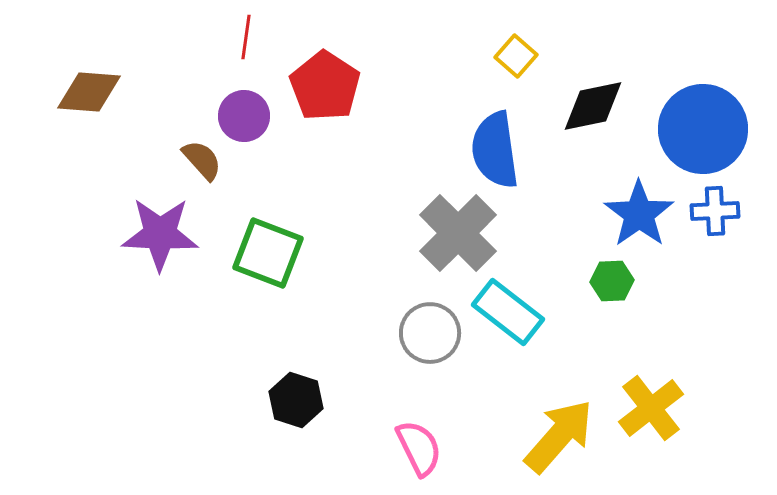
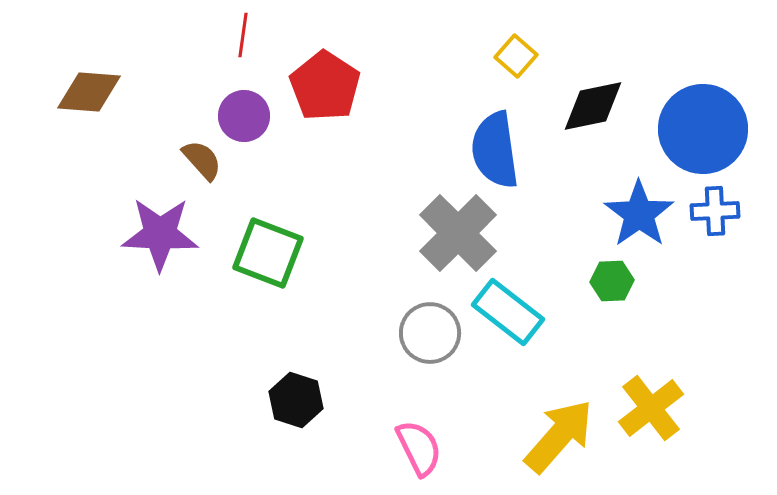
red line: moved 3 px left, 2 px up
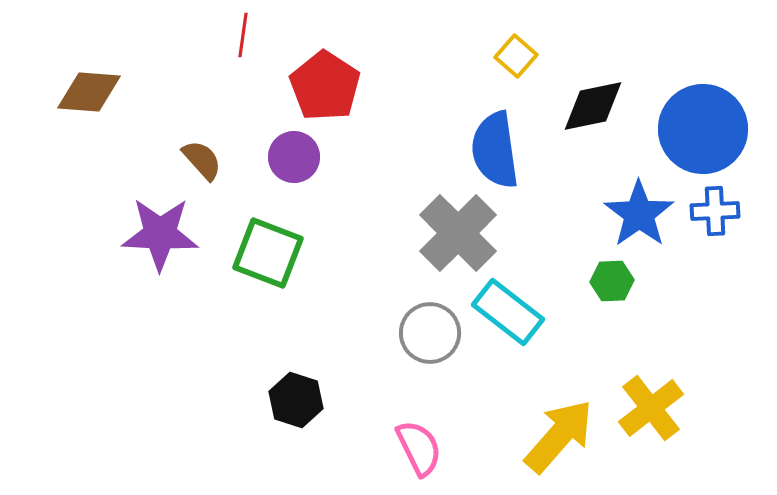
purple circle: moved 50 px right, 41 px down
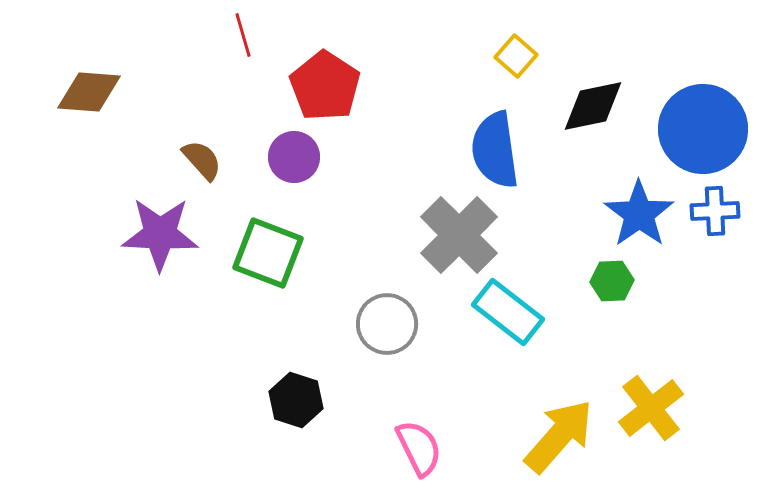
red line: rotated 24 degrees counterclockwise
gray cross: moved 1 px right, 2 px down
gray circle: moved 43 px left, 9 px up
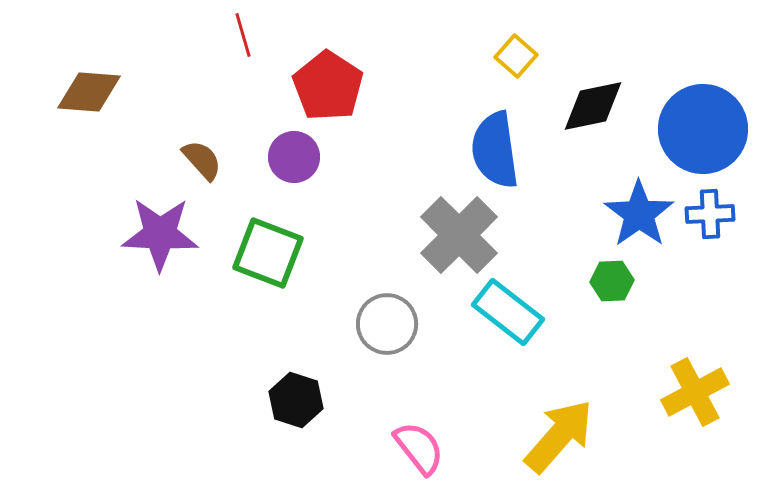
red pentagon: moved 3 px right
blue cross: moved 5 px left, 3 px down
yellow cross: moved 44 px right, 16 px up; rotated 10 degrees clockwise
pink semicircle: rotated 12 degrees counterclockwise
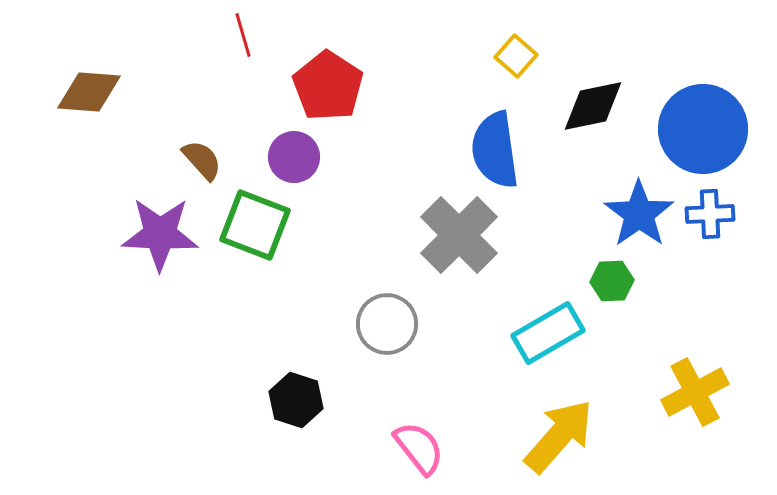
green square: moved 13 px left, 28 px up
cyan rectangle: moved 40 px right, 21 px down; rotated 68 degrees counterclockwise
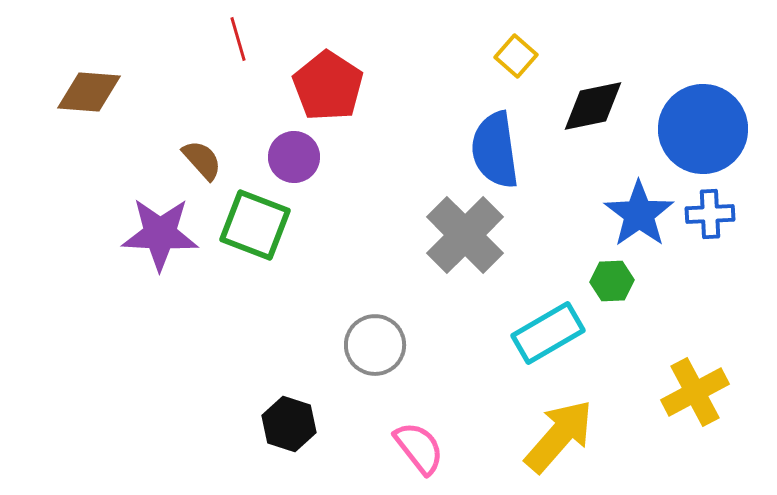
red line: moved 5 px left, 4 px down
gray cross: moved 6 px right
gray circle: moved 12 px left, 21 px down
black hexagon: moved 7 px left, 24 px down
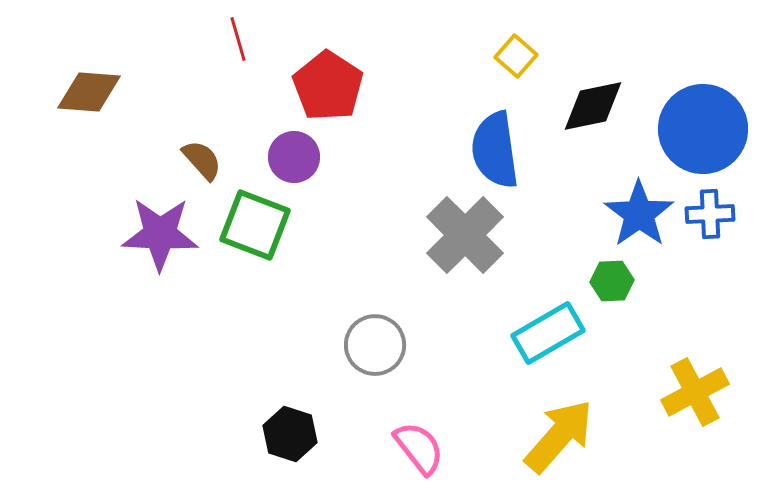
black hexagon: moved 1 px right, 10 px down
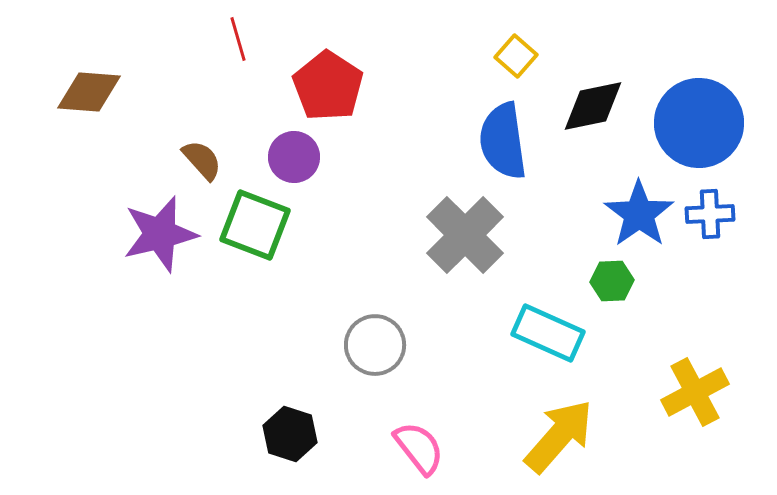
blue circle: moved 4 px left, 6 px up
blue semicircle: moved 8 px right, 9 px up
purple star: rotated 16 degrees counterclockwise
cyan rectangle: rotated 54 degrees clockwise
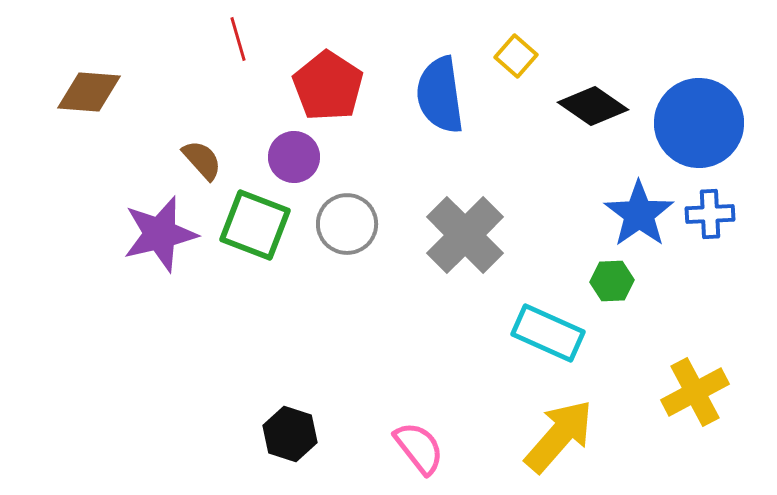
black diamond: rotated 46 degrees clockwise
blue semicircle: moved 63 px left, 46 px up
gray circle: moved 28 px left, 121 px up
